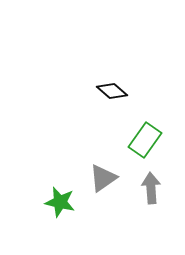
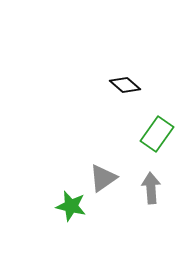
black diamond: moved 13 px right, 6 px up
green rectangle: moved 12 px right, 6 px up
green star: moved 11 px right, 4 px down
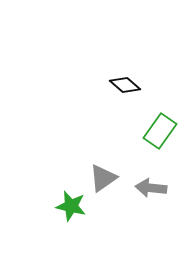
green rectangle: moved 3 px right, 3 px up
gray arrow: rotated 80 degrees counterclockwise
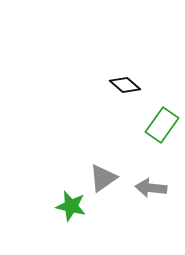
green rectangle: moved 2 px right, 6 px up
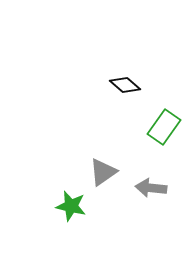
green rectangle: moved 2 px right, 2 px down
gray triangle: moved 6 px up
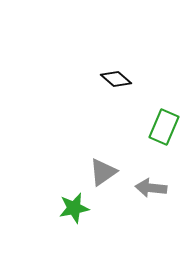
black diamond: moved 9 px left, 6 px up
green rectangle: rotated 12 degrees counterclockwise
green star: moved 3 px right, 2 px down; rotated 24 degrees counterclockwise
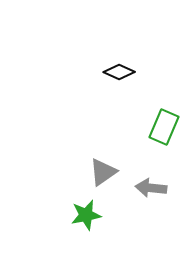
black diamond: moved 3 px right, 7 px up; rotated 16 degrees counterclockwise
green star: moved 12 px right, 7 px down
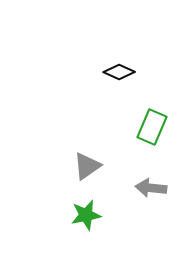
green rectangle: moved 12 px left
gray triangle: moved 16 px left, 6 px up
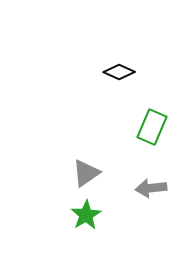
gray triangle: moved 1 px left, 7 px down
gray arrow: rotated 12 degrees counterclockwise
green star: rotated 20 degrees counterclockwise
